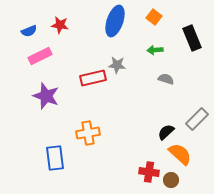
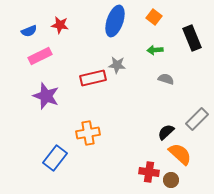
blue rectangle: rotated 45 degrees clockwise
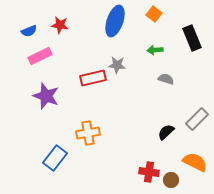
orange square: moved 3 px up
orange semicircle: moved 15 px right, 8 px down; rotated 15 degrees counterclockwise
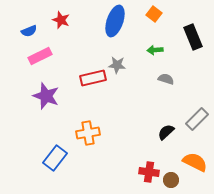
red star: moved 1 px right, 5 px up; rotated 12 degrees clockwise
black rectangle: moved 1 px right, 1 px up
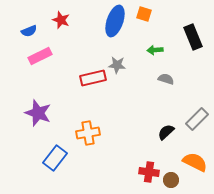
orange square: moved 10 px left; rotated 21 degrees counterclockwise
purple star: moved 8 px left, 17 px down
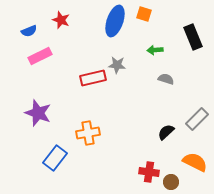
brown circle: moved 2 px down
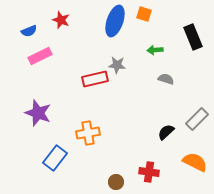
red rectangle: moved 2 px right, 1 px down
brown circle: moved 55 px left
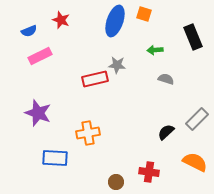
blue rectangle: rotated 55 degrees clockwise
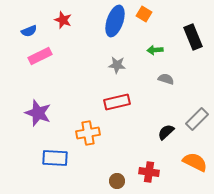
orange square: rotated 14 degrees clockwise
red star: moved 2 px right
red rectangle: moved 22 px right, 23 px down
brown circle: moved 1 px right, 1 px up
